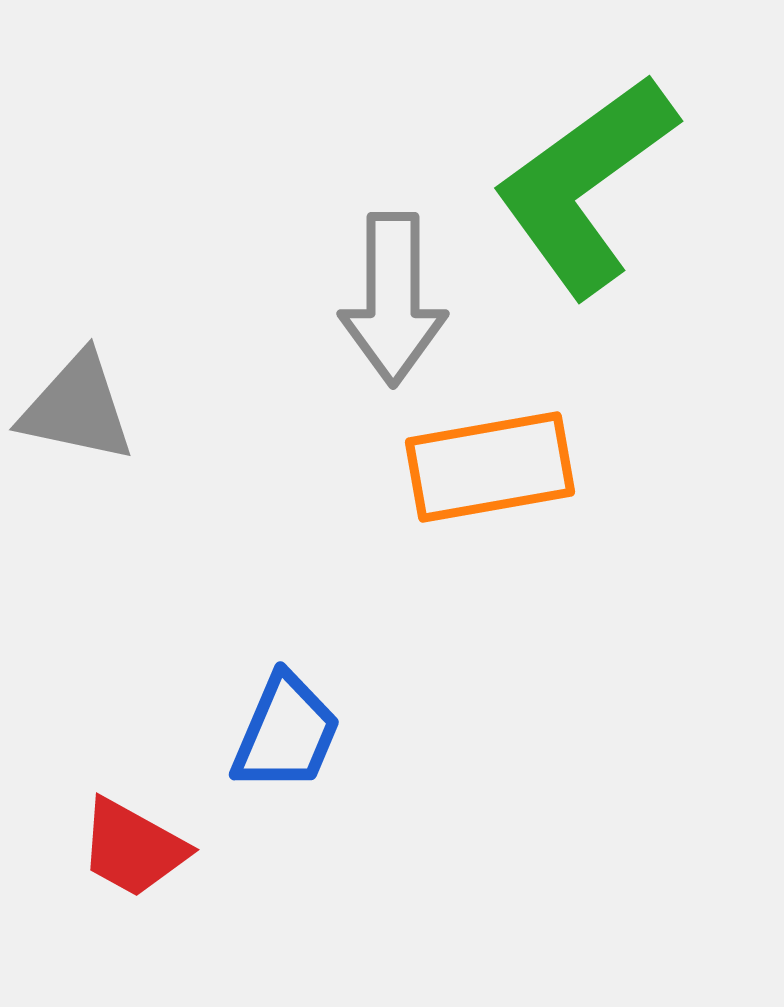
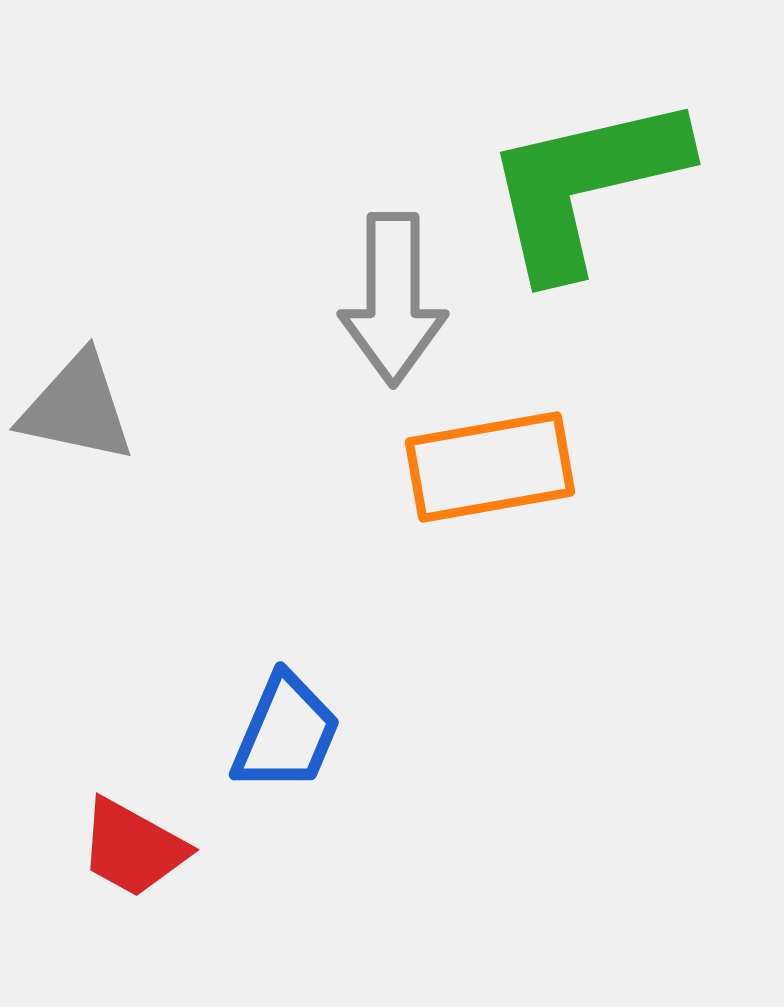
green L-shape: rotated 23 degrees clockwise
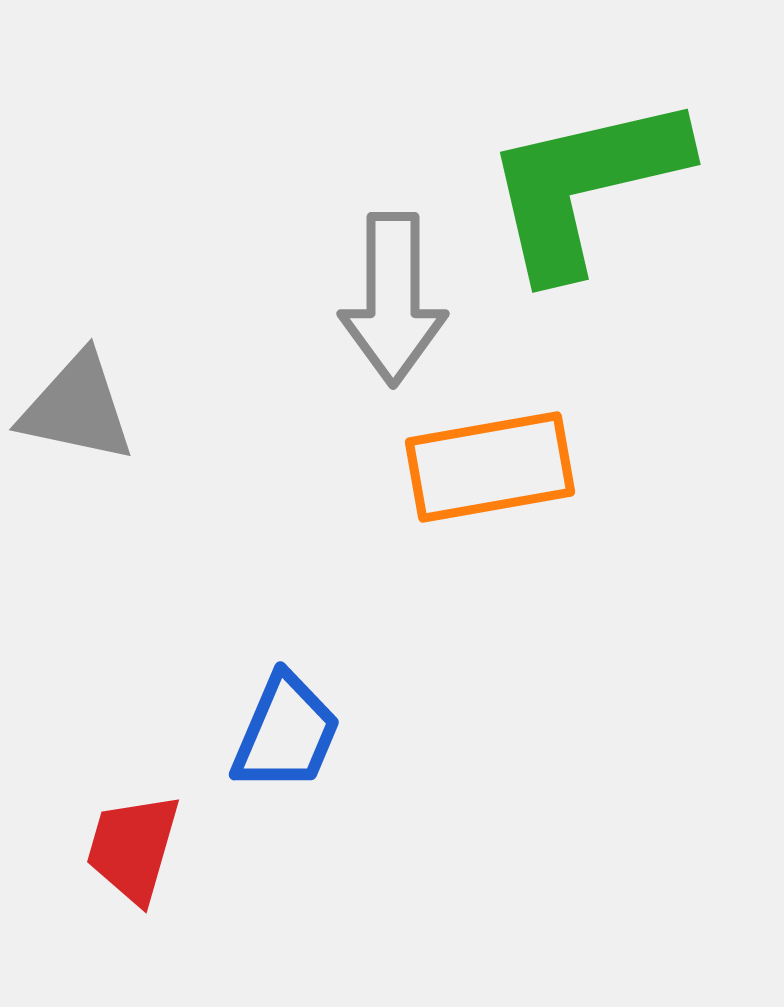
red trapezoid: rotated 77 degrees clockwise
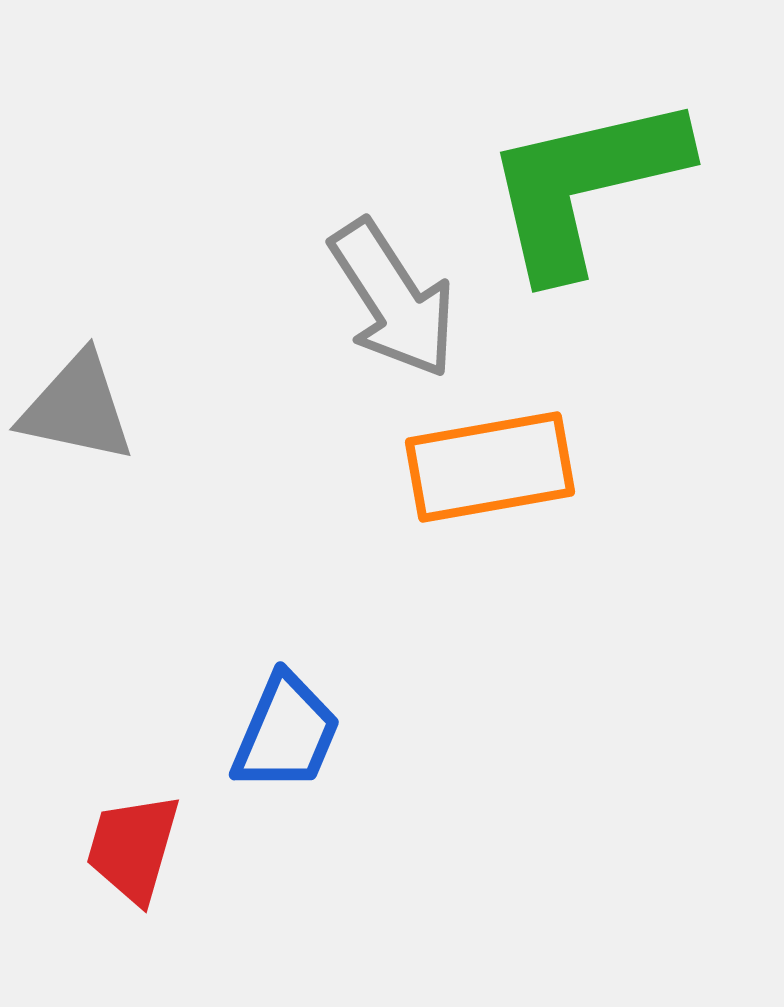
gray arrow: rotated 33 degrees counterclockwise
